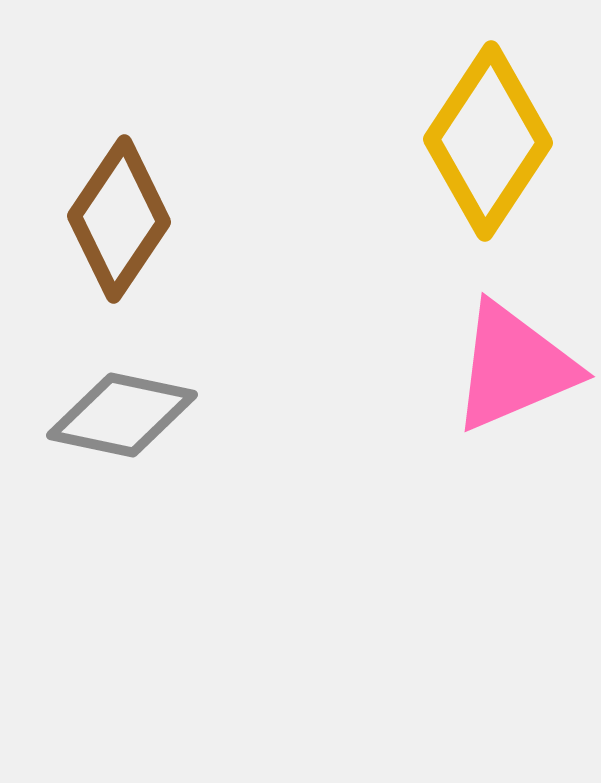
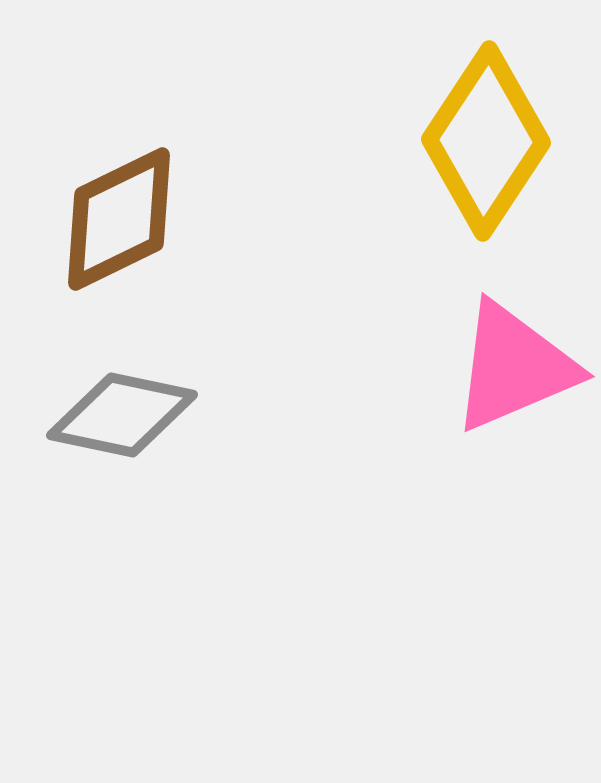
yellow diamond: moved 2 px left
brown diamond: rotated 30 degrees clockwise
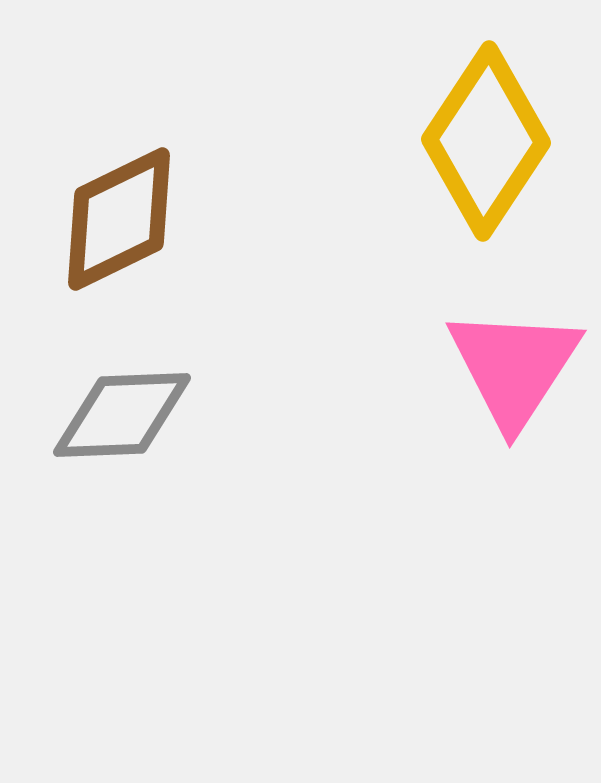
pink triangle: rotated 34 degrees counterclockwise
gray diamond: rotated 14 degrees counterclockwise
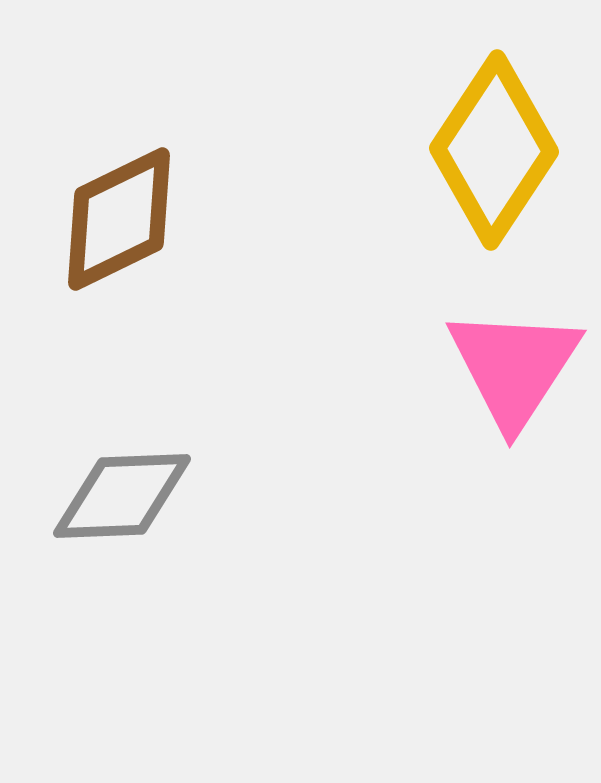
yellow diamond: moved 8 px right, 9 px down
gray diamond: moved 81 px down
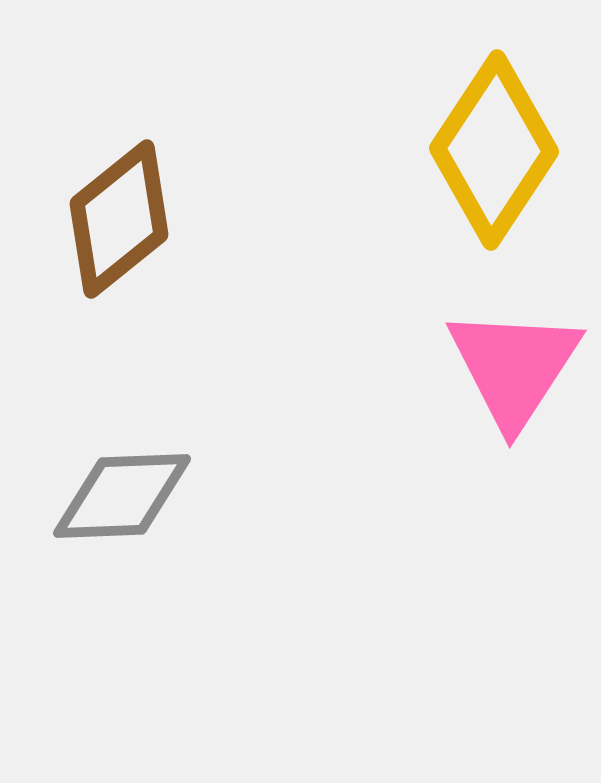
brown diamond: rotated 13 degrees counterclockwise
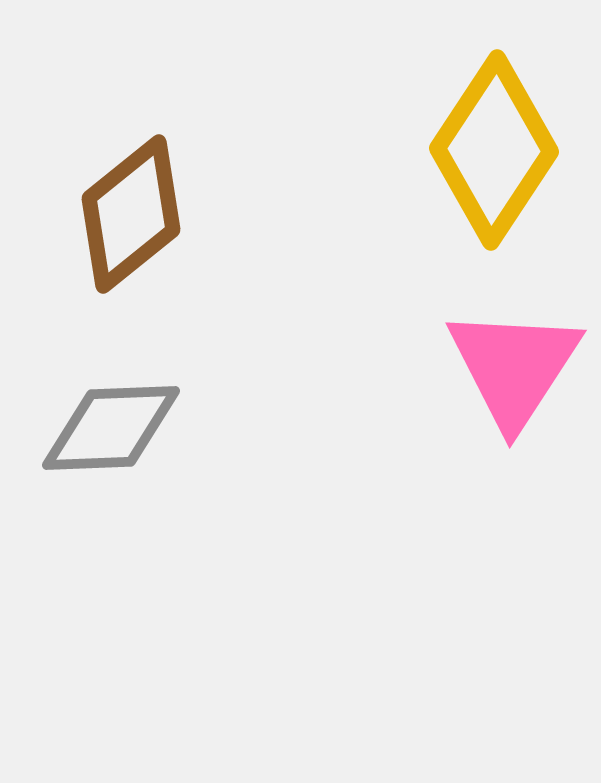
brown diamond: moved 12 px right, 5 px up
gray diamond: moved 11 px left, 68 px up
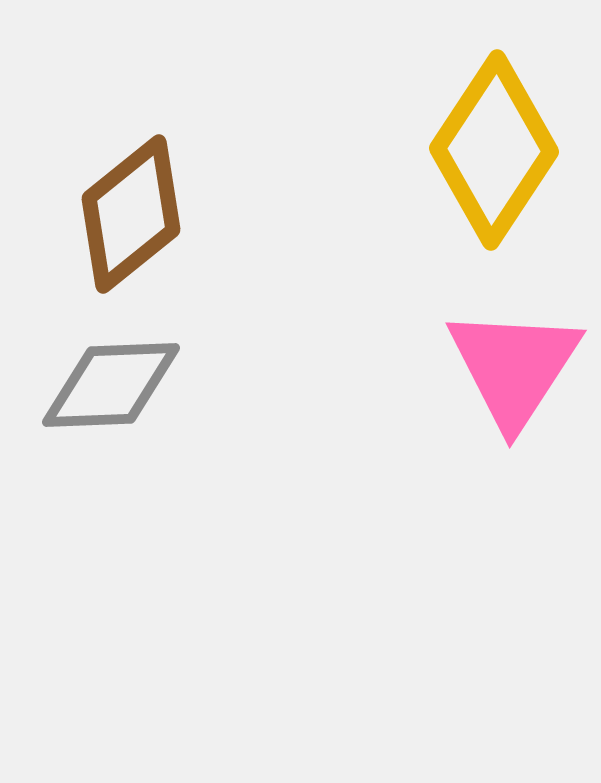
gray diamond: moved 43 px up
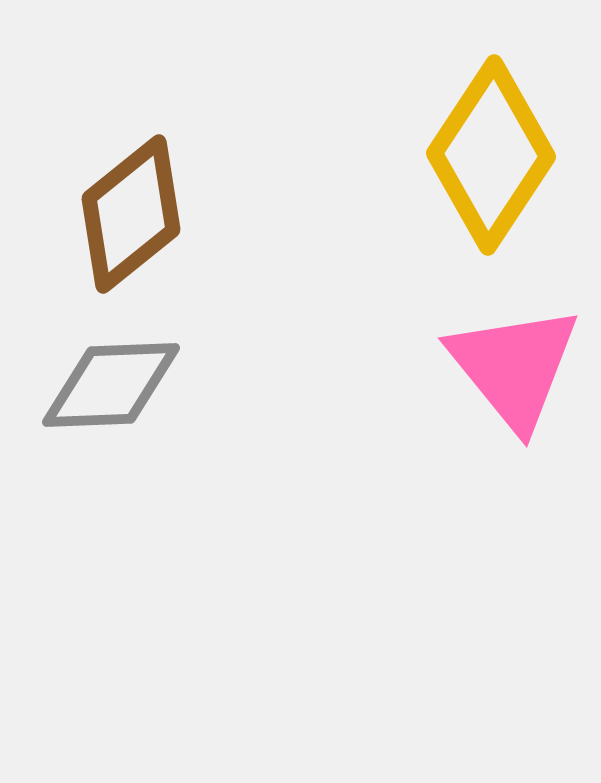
yellow diamond: moved 3 px left, 5 px down
pink triangle: rotated 12 degrees counterclockwise
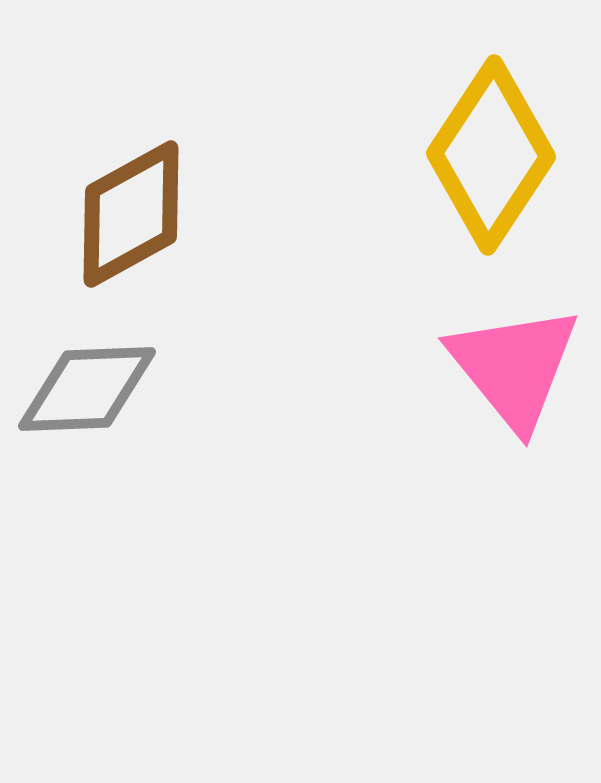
brown diamond: rotated 10 degrees clockwise
gray diamond: moved 24 px left, 4 px down
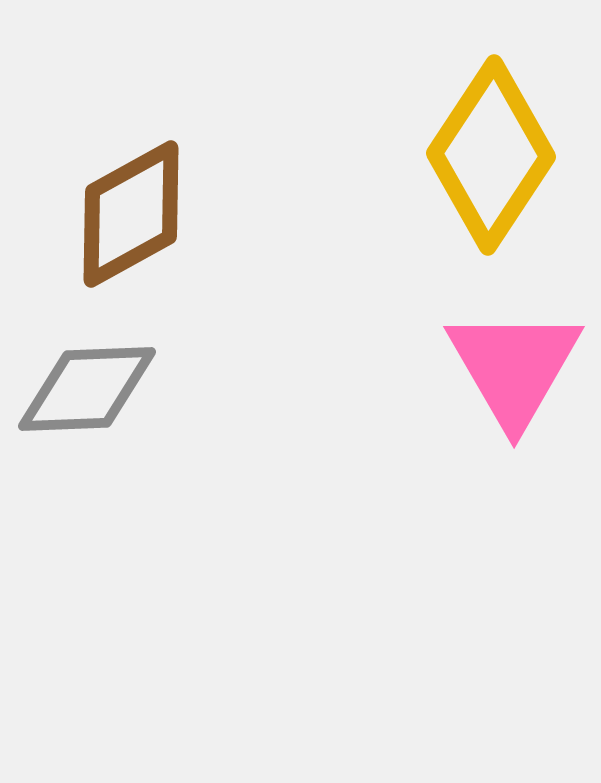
pink triangle: rotated 9 degrees clockwise
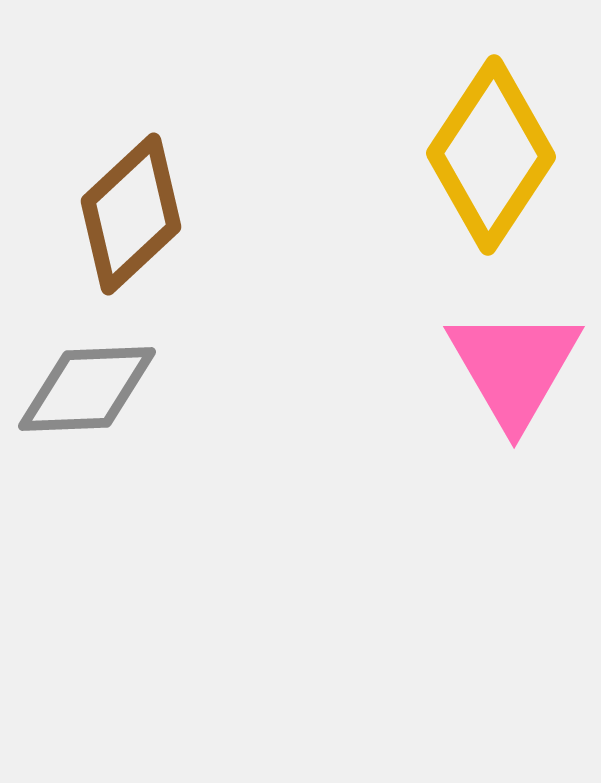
brown diamond: rotated 14 degrees counterclockwise
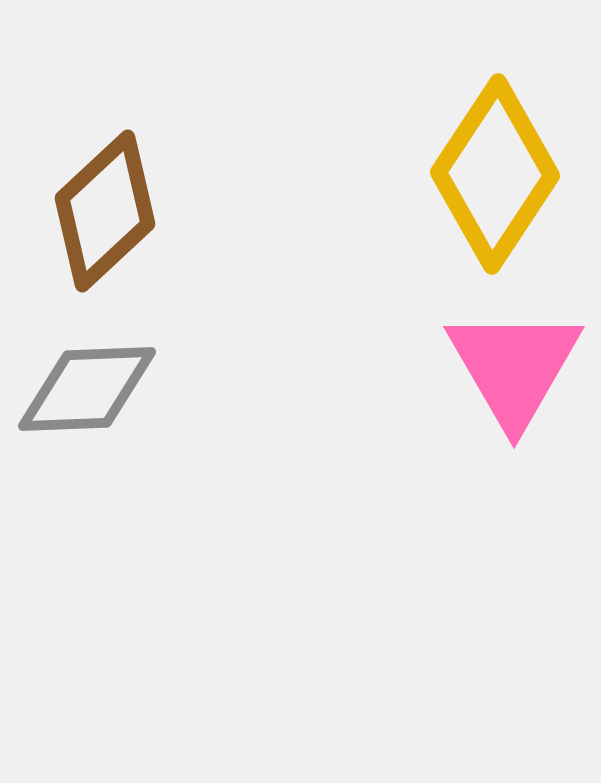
yellow diamond: moved 4 px right, 19 px down
brown diamond: moved 26 px left, 3 px up
